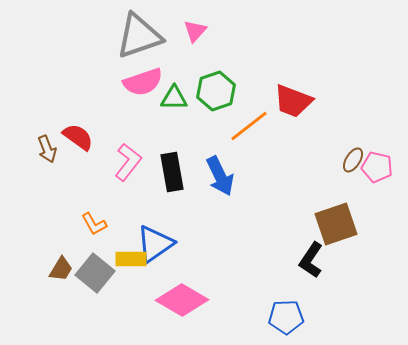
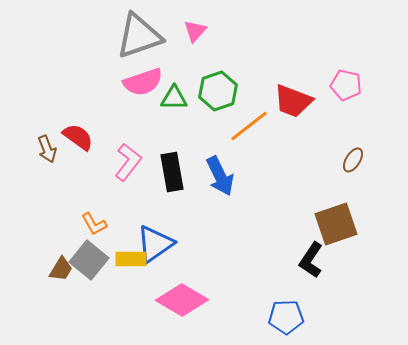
green hexagon: moved 2 px right
pink pentagon: moved 31 px left, 82 px up
gray square: moved 6 px left, 13 px up
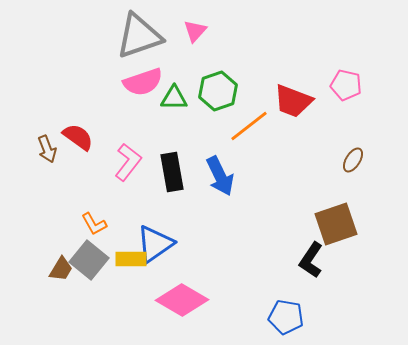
blue pentagon: rotated 12 degrees clockwise
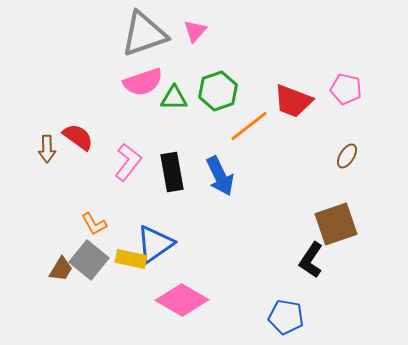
gray triangle: moved 5 px right, 2 px up
pink pentagon: moved 4 px down
brown arrow: rotated 20 degrees clockwise
brown ellipse: moved 6 px left, 4 px up
yellow rectangle: rotated 12 degrees clockwise
